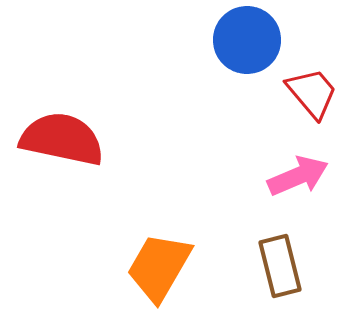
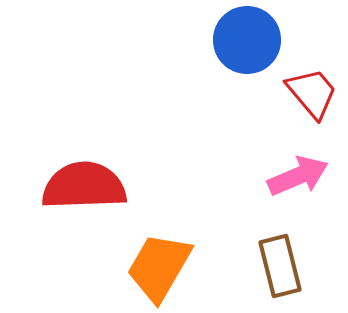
red semicircle: moved 22 px right, 47 px down; rotated 14 degrees counterclockwise
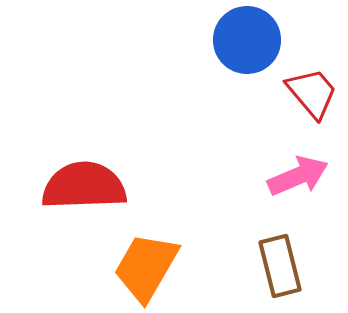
orange trapezoid: moved 13 px left
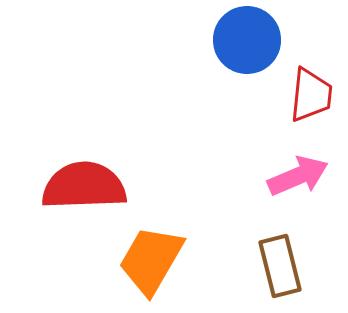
red trapezoid: moved 1 px left, 2 px down; rotated 46 degrees clockwise
orange trapezoid: moved 5 px right, 7 px up
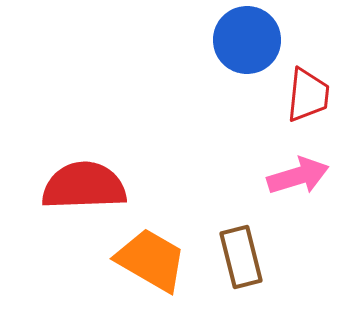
red trapezoid: moved 3 px left
pink arrow: rotated 6 degrees clockwise
orange trapezoid: rotated 90 degrees clockwise
brown rectangle: moved 39 px left, 9 px up
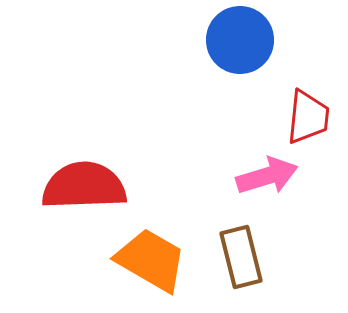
blue circle: moved 7 px left
red trapezoid: moved 22 px down
pink arrow: moved 31 px left
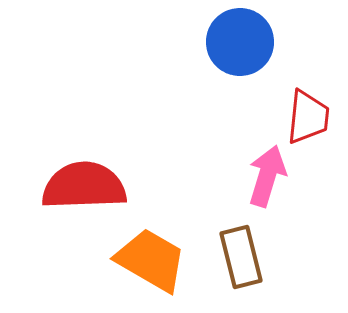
blue circle: moved 2 px down
pink arrow: rotated 56 degrees counterclockwise
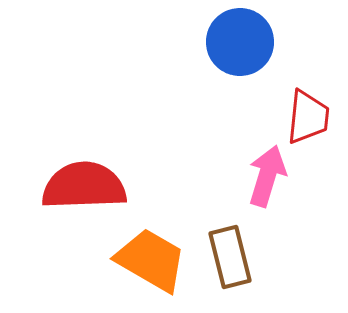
brown rectangle: moved 11 px left
